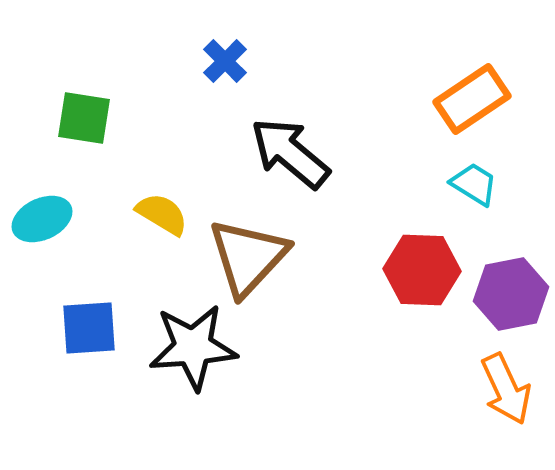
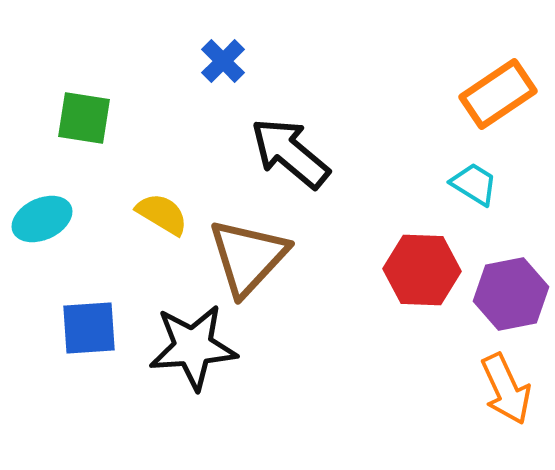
blue cross: moved 2 px left
orange rectangle: moved 26 px right, 5 px up
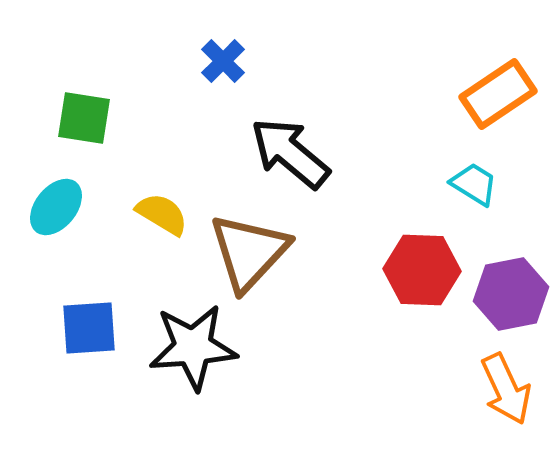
cyan ellipse: moved 14 px right, 12 px up; rotated 26 degrees counterclockwise
brown triangle: moved 1 px right, 5 px up
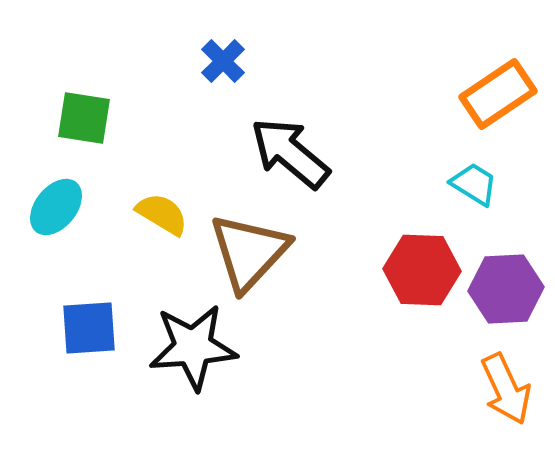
purple hexagon: moved 5 px left, 5 px up; rotated 8 degrees clockwise
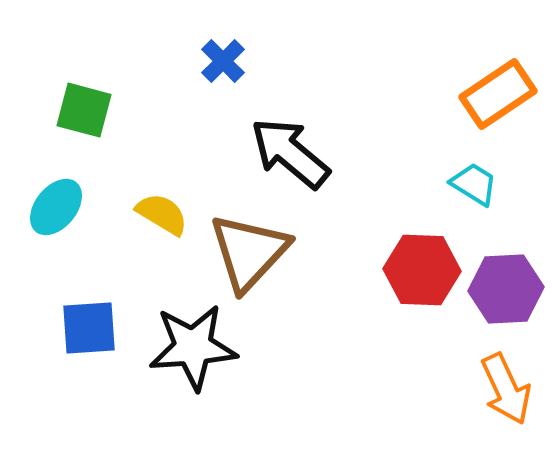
green square: moved 8 px up; rotated 6 degrees clockwise
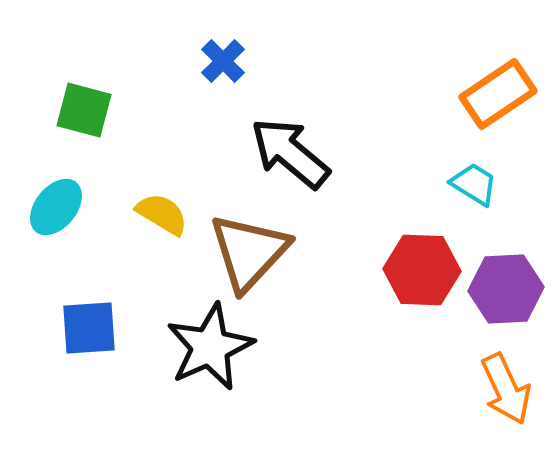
black star: moved 17 px right; rotated 20 degrees counterclockwise
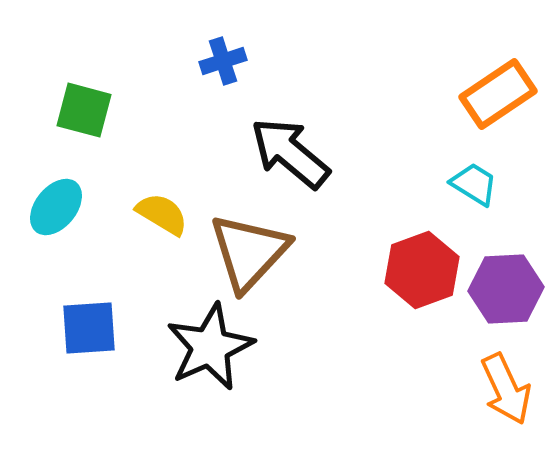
blue cross: rotated 27 degrees clockwise
red hexagon: rotated 22 degrees counterclockwise
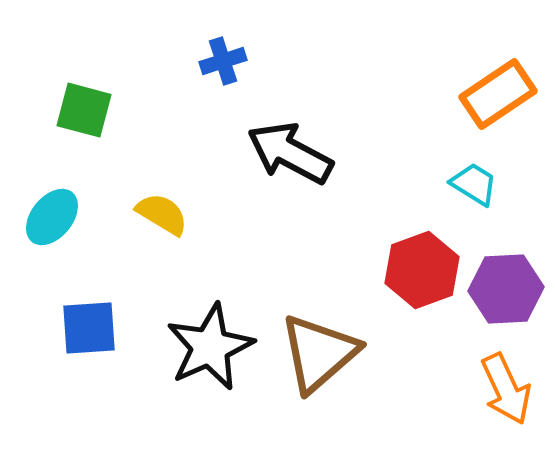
black arrow: rotated 12 degrees counterclockwise
cyan ellipse: moved 4 px left, 10 px down
brown triangle: moved 70 px right, 101 px down; rotated 6 degrees clockwise
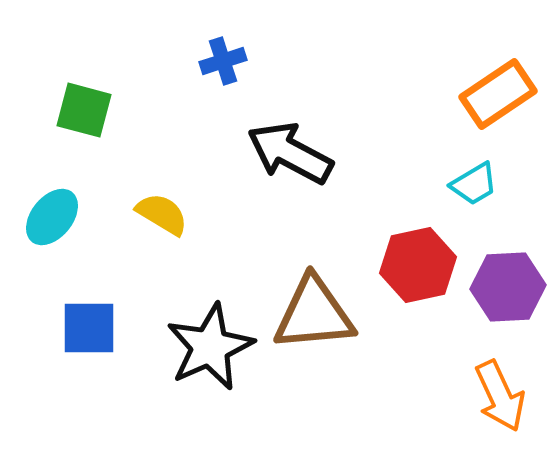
cyan trapezoid: rotated 117 degrees clockwise
red hexagon: moved 4 px left, 5 px up; rotated 8 degrees clockwise
purple hexagon: moved 2 px right, 2 px up
blue square: rotated 4 degrees clockwise
brown triangle: moved 5 px left, 39 px up; rotated 36 degrees clockwise
orange arrow: moved 6 px left, 7 px down
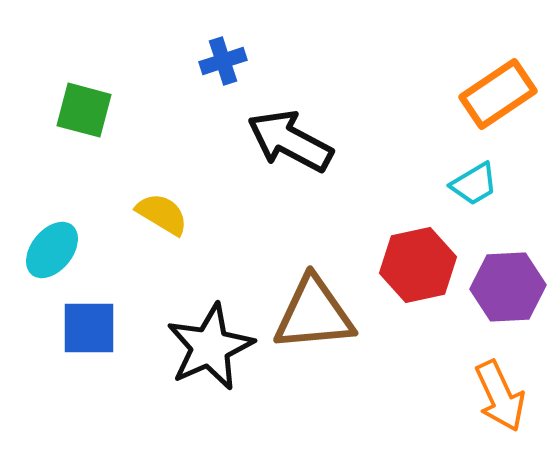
black arrow: moved 12 px up
cyan ellipse: moved 33 px down
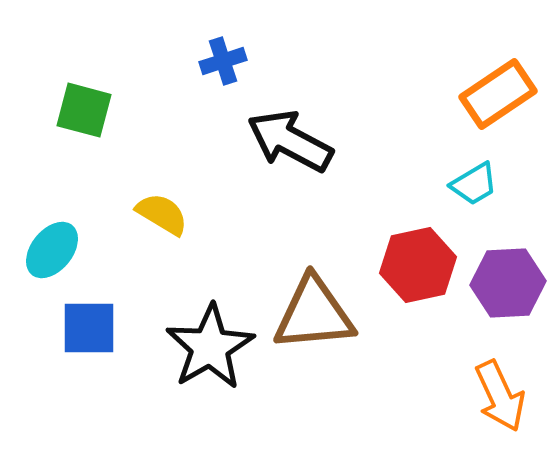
purple hexagon: moved 4 px up
black star: rotated 6 degrees counterclockwise
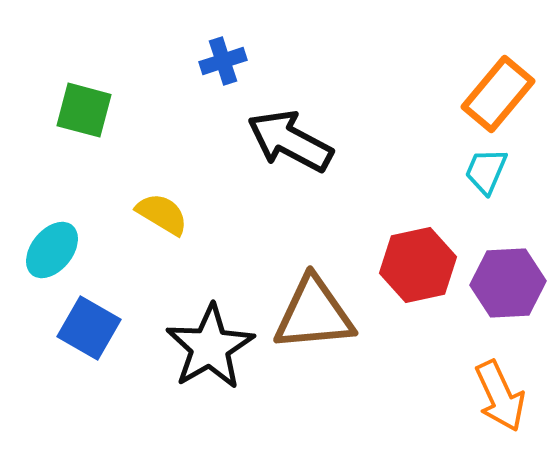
orange rectangle: rotated 16 degrees counterclockwise
cyan trapezoid: moved 12 px right, 13 px up; rotated 144 degrees clockwise
blue square: rotated 30 degrees clockwise
